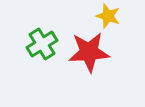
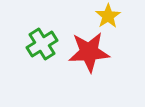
yellow star: rotated 20 degrees clockwise
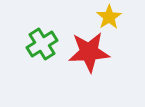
yellow star: moved 1 px right, 1 px down
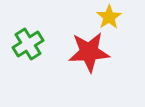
green cross: moved 14 px left
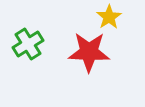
red star: rotated 6 degrees clockwise
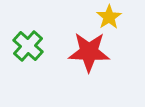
green cross: moved 2 px down; rotated 16 degrees counterclockwise
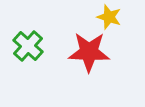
yellow star: rotated 20 degrees counterclockwise
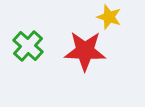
red star: moved 4 px left, 1 px up
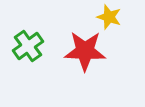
green cross: rotated 12 degrees clockwise
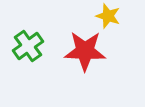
yellow star: moved 1 px left, 1 px up
